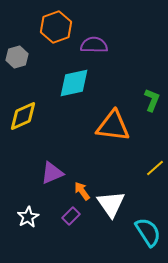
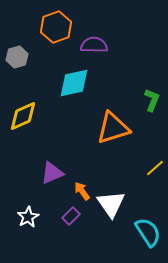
orange triangle: moved 2 px down; rotated 24 degrees counterclockwise
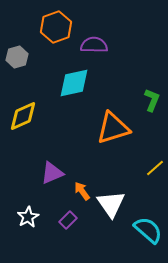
purple rectangle: moved 3 px left, 4 px down
cyan semicircle: moved 2 px up; rotated 16 degrees counterclockwise
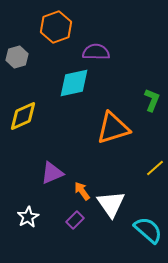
purple semicircle: moved 2 px right, 7 px down
purple rectangle: moved 7 px right
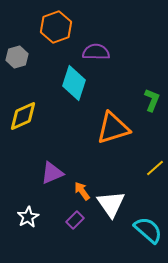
cyan diamond: rotated 60 degrees counterclockwise
